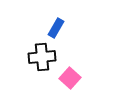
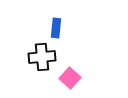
blue rectangle: rotated 24 degrees counterclockwise
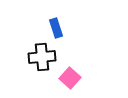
blue rectangle: rotated 24 degrees counterclockwise
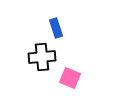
pink square: rotated 20 degrees counterclockwise
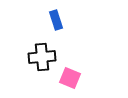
blue rectangle: moved 8 px up
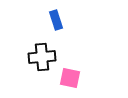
pink square: rotated 10 degrees counterclockwise
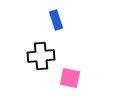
black cross: moved 1 px left, 1 px up
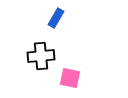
blue rectangle: moved 2 px up; rotated 48 degrees clockwise
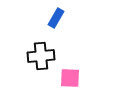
pink square: rotated 10 degrees counterclockwise
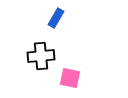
pink square: rotated 10 degrees clockwise
